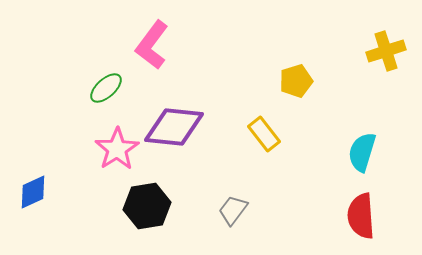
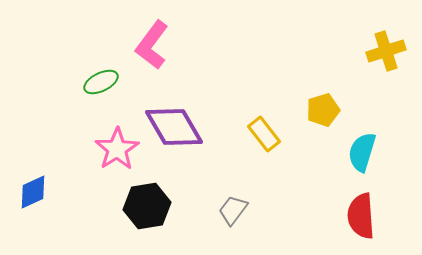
yellow pentagon: moved 27 px right, 29 px down
green ellipse: moved 5 px left, 6 px up; rotated 16 degrees clockwise
purple diamond: rotated 54 degrees clockwise
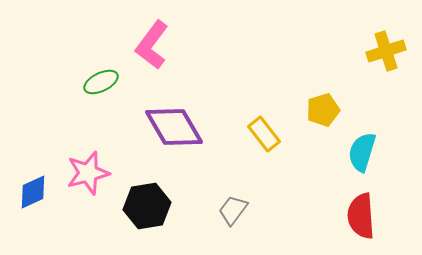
pink star: moved 29 px left, 24 px down; rotated 18 degrees clockwise
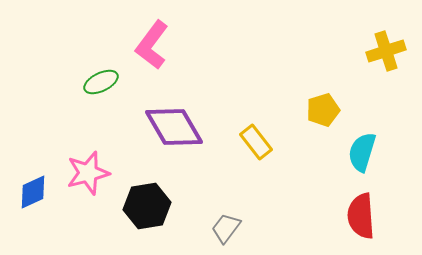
yellow rectangle: moved 8 px left, 8 px down
gray trapezoid: moved 7 px left, 18 px down
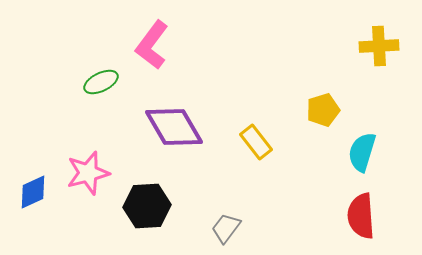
yellow cross: moved 7 px left, 5 px up; rotated 15 degrees clockwise
black hexagon: rotated 6 degrees clockwise
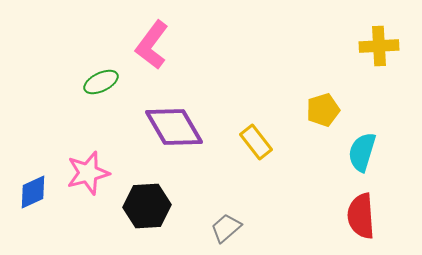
gray trapezoid: rotated 12 degrees clockwise
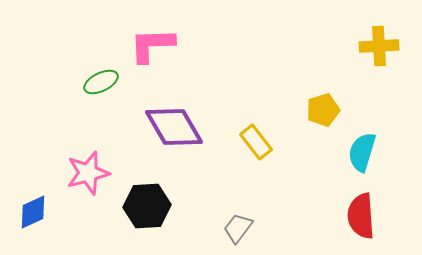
pink L-shape: rotated 51 degrees clockwise
blue diamond: moved 20 px down
gray trapezoid: moved 12 px right; rotated 12 degrees counterclockwise
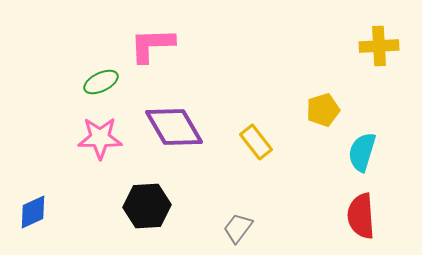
pink star: moved 12 px right, 35 px up; rotated 15 degrees clockwise
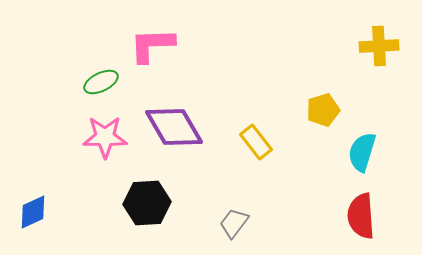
pink star: moved 5 px right, 1 px up
black hexagon: moved 3 px up
gray trapezoid: moved 4 px left, 5 px up
